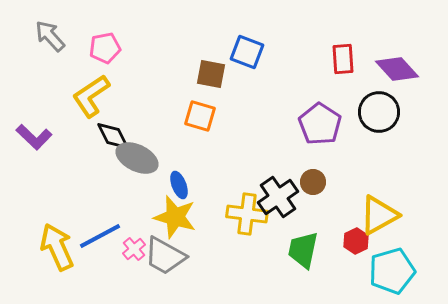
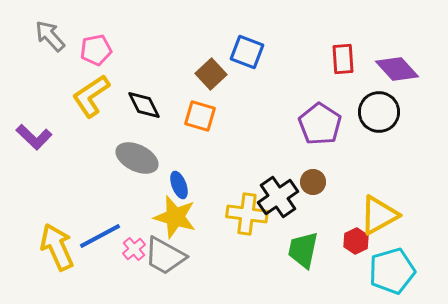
pink pentagon: moved 9 px left, 2 px down
brown square: rotated 36 degrees clockwise
black diamond: moved 31 px right, 31 px up
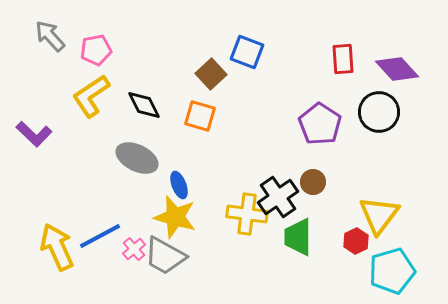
purple L-shape: moved 3 px up
yellow triangle: rotated 24 degrees counterclockwise
green trapezoid: moved 5 px left, 13 px up; rotated 12 degrees counterclockwise
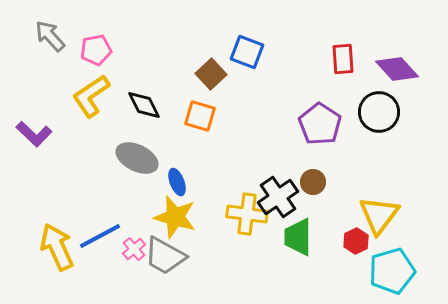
blue ellipse: moved 2 px left, 3 px up
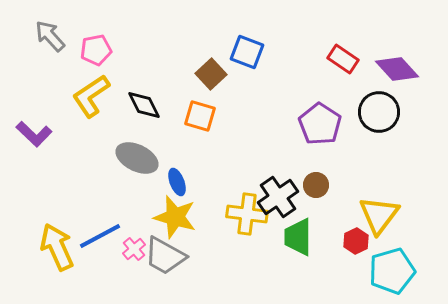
red rectangle: rotated 52 degrees counterclockwise
brown circle: moved 3 px right, 3 px down
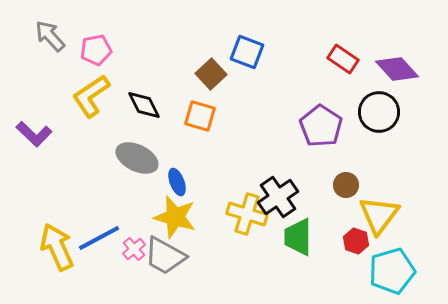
purple pentagon: moved 1 px right, 2 px down
brown circle: moved 30 px right
yellow cross: rotated 9 degrees clockwise
blue line: moved 1 px left, 2 px down
red hexagon: rotated 15 degrees counterclockwise
